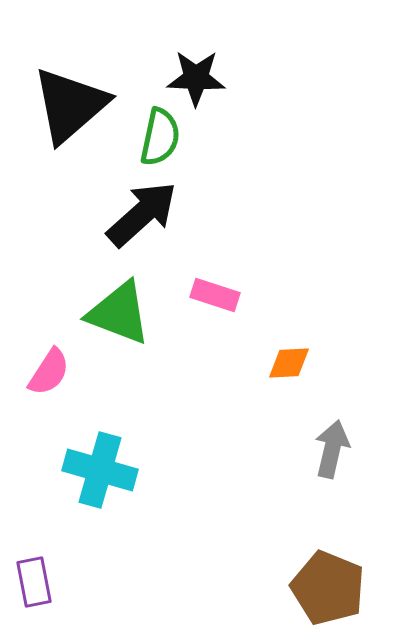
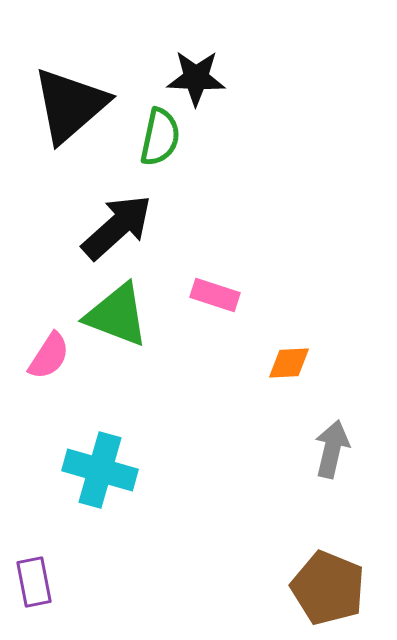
black arrow: moved 25 px left, 13 px down
green triangle: moved 2 px left, 2 px down
pink semicircle: moved 16 px up
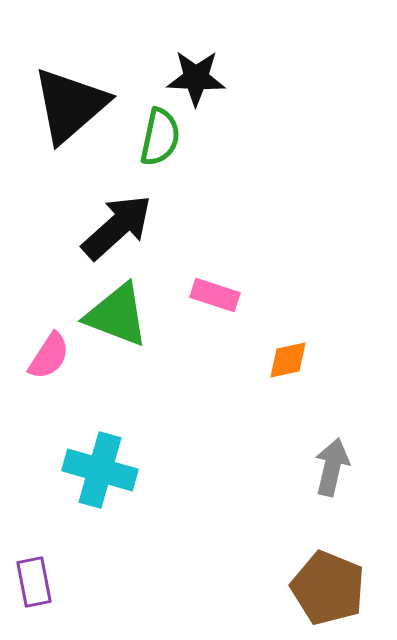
orange diamond: moved 1 px left, 3 px up; rotated 9 degrees counterclockwise
gray arrow: moved 18 px down
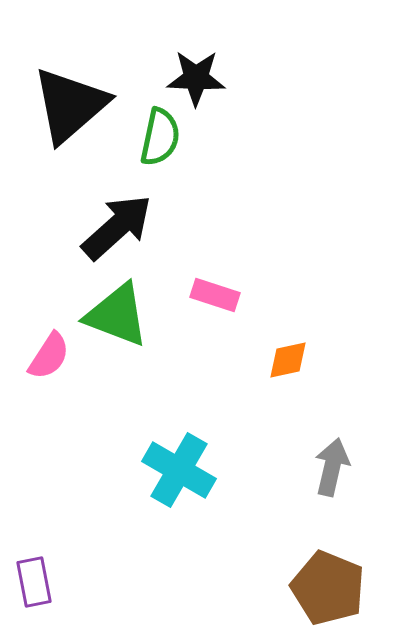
cyan cross: moved 79 px right; rotated 14 degrees clockwise
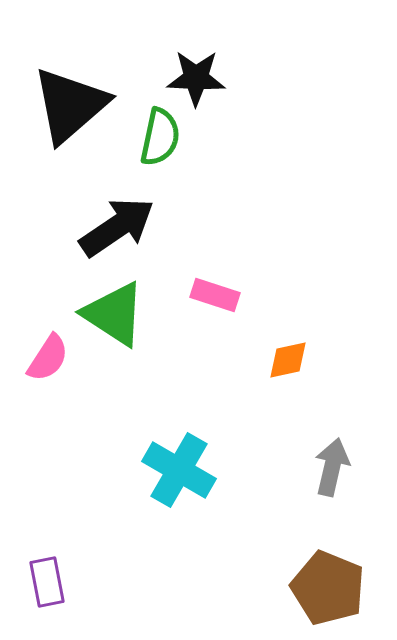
black arrow: rotated 8 degrees clockwise
green triangle: moved 3 px left, 1 px up; rotated 12 degrees clockwise
pink semicircle: moved 1 px left, 2 px down
purple rectangle: moved 13 px right
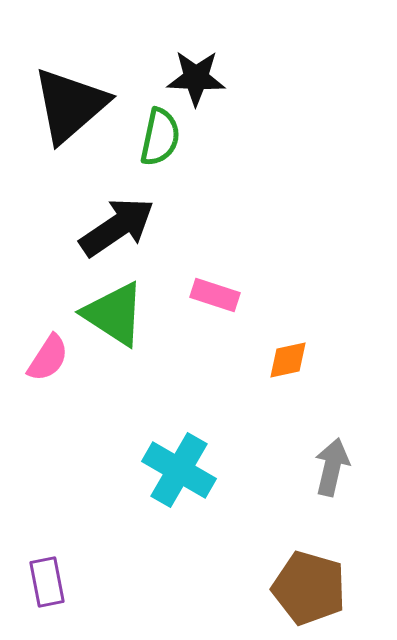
brown pentagon: moved 19 px left; rotated 6 degrees counterclockwise
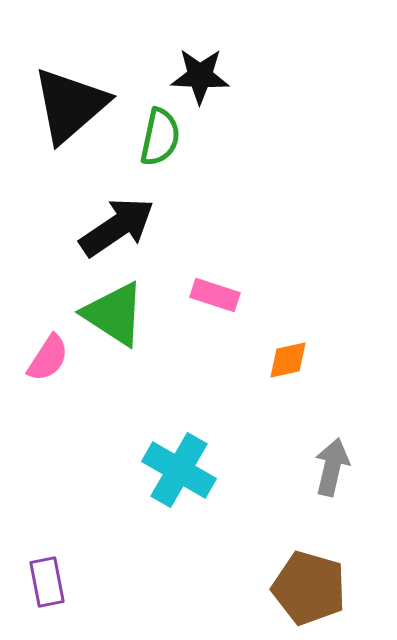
black star: moved 4 px right, 2 px up
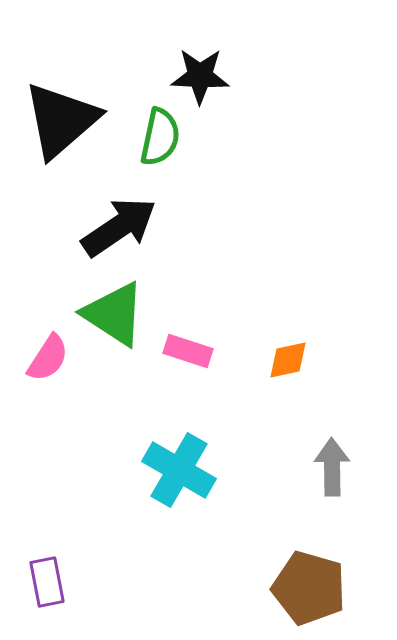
black triangle: moved 9 px left, 15 px down
black arrow: moved 2 px right
pink rectangle: moved 27 px left, 56 px down
gray arrow: rotated 14 degrees counterclockwise
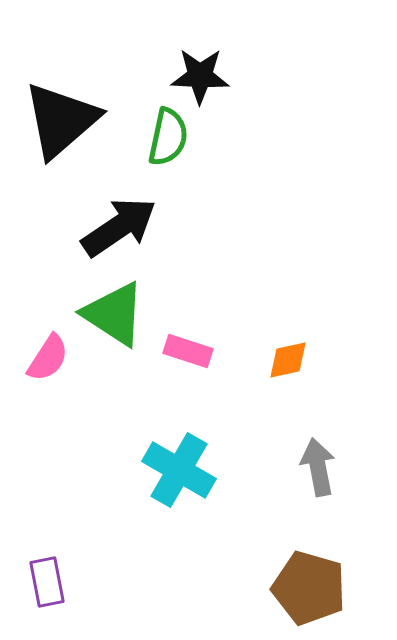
green semicircle: moved 8 px right
gray arrow: moved 14 px left; rotated 10 degrees counterclockwise
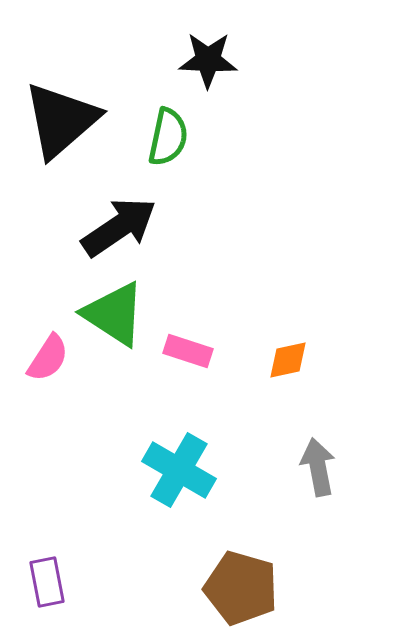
black star: moved 8 px right, 16 px up
brown pentagon: moved 68 px left
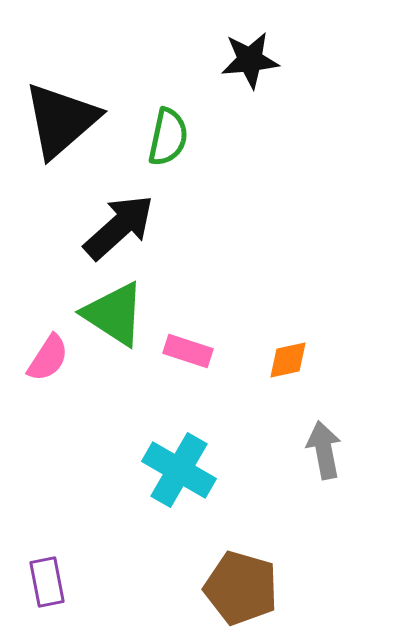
black star: moved 42 px right; rotated 8 degrees counterclockwise
black arrow: rotated 8 degrees counterclockwise
gray arrow: moved 6 px right, 17 px up
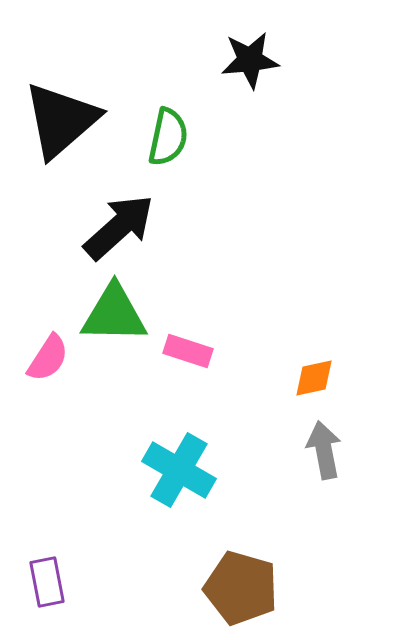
green triangle: rotated 32 degrees counterclockwise
orange diamond: moved 26 px right, 18 px down
